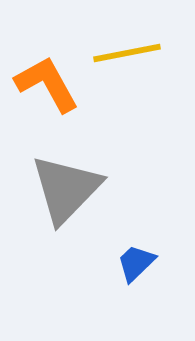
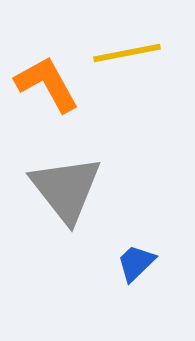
gray triangle: rotated 22 degrees counterclockwise
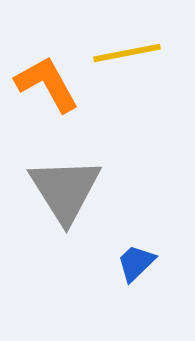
gray triangle: moved 1 px left, 1 px down; rotated 6 degrees clockwise
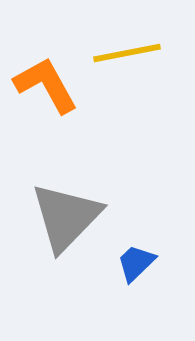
orange L-shape: moved 1 px left, 1 px down
gray triangle: moved 1 px right, 27 px down; rotated 16 degrees clockwise
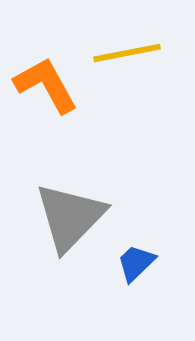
gray triangle: moved 4 px right
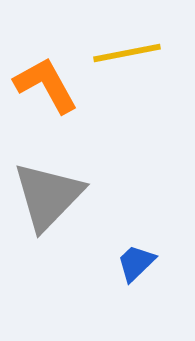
gray triangle: moved 22 px left, 21 px up
